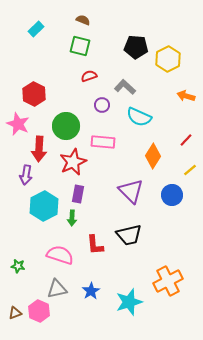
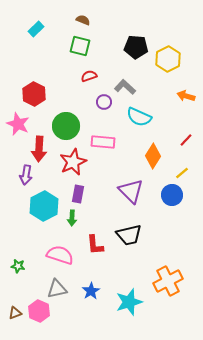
purple circle: moved 2 px right, 3 px up
yellow line: moved 8 px left, 3 px down
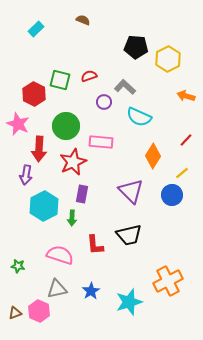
green square: moved 20 px left, 34 px down
pink rectangle: moved 2 px left
purple rectangle: moved 4 px right
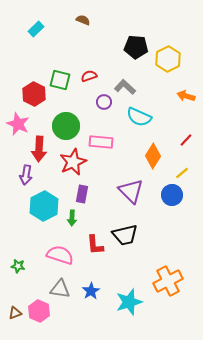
black trapezoid: moved 4 px left
gray triangle: moved 3 px right; rotated 20 degrees clockwise
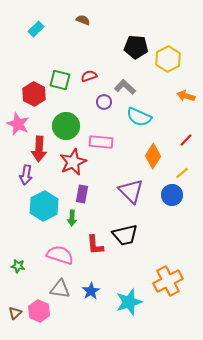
brown triangle: rotated 24 degrees counterclockwise
